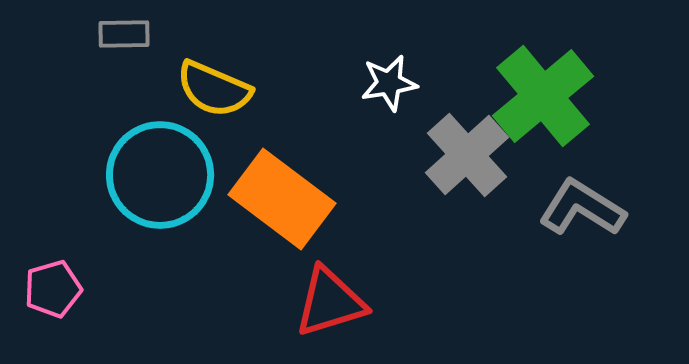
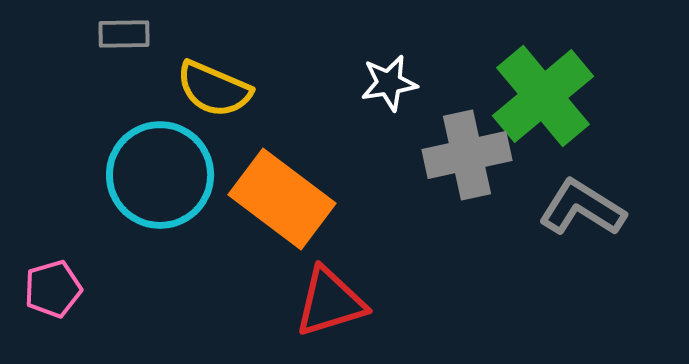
gray cross: rotated 30 degrees clockwise
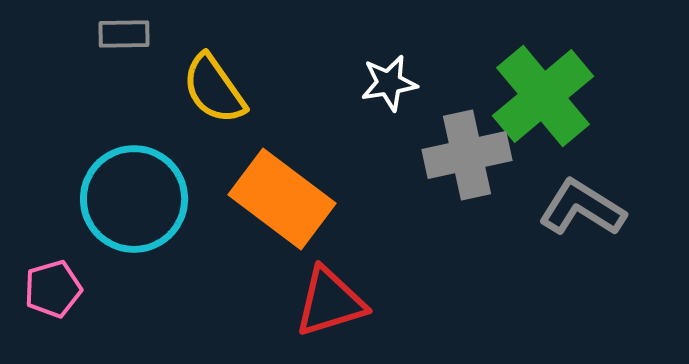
yellow semicircle: rotated 32 degrees clockwise
cyan circle: moved 26 px left, 24 px down
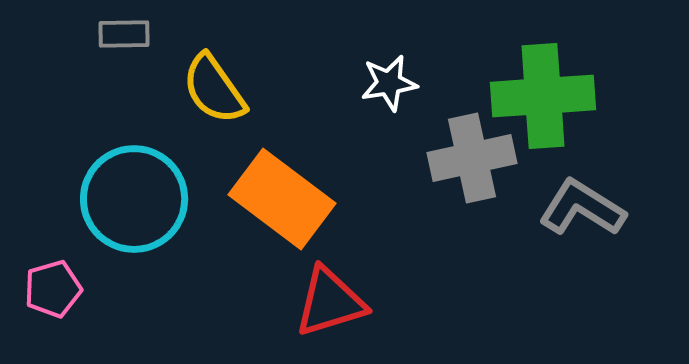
green cross: rotated 36 degrees clockwise
gray cross: moved 5 px right, 3 px down
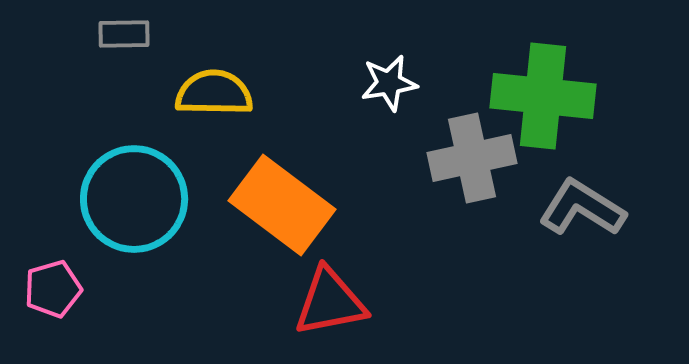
yellow semicircle: moved 4 px down; rotated 126 degrees clockwise
green cross: rotated 10 degrees clockwise
orange rectangle: moved 6 px down
red triangle: rotated 6 degrees clockwise
